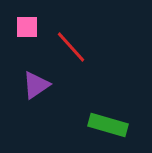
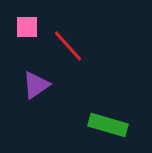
red line: moved 3 px left, 1 px up
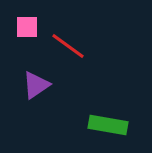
red line: rotated 12 degrees counterclockwise
green rectangle: rotated 6 degrees counterclockwise
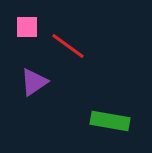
purple triangle: moved 2 px left, 3 px up
green rectangle: moved 2 px right, 4 px up
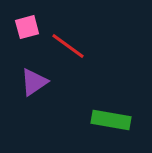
pink square: rotated 15 degrees counterclockwise
green rectangle: moved 1 px right, 1 px up
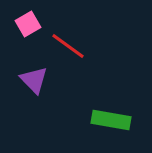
pink square: moved 1 px right, 3 px up; rotated 15 degrees counterclockwise
purple triangle: moved 2 px up; rotated 40 degrees counterclockwise
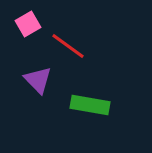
purple triangle: moved 4 px right
green rectangle: moved 21 px left, 15 px up
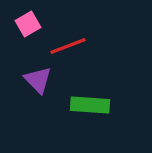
red line: rotated 57 degrees counterclockwise
green rectangle: rotated 6 degrees counterclockwise
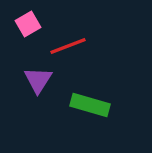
purple triangle: rotated 16 degrees clockwise
green rectangle: rotated 12 degrees clockwise
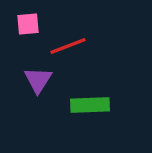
pink square: rotated 25 degrees clockwise
green rectangle: rotated 18 degrees counterclockwise
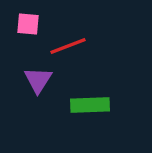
pink square: rotated 10 degrees clockwise
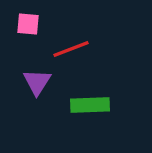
red line: moved 3 px right, 3 px down
purple triangle: moved 1 px left, 2 px down
